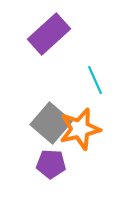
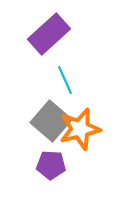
cyan line: moved 30 px left
gray square: moved 2 px up
purple pentagon: moved 1 px down
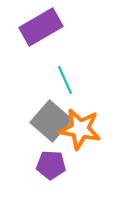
purple rectangle: moved 8 px left, 7 px up; rotated 12 degrees clockwise
orange star: rotated 24 degrees clockwise
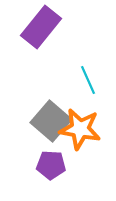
purple rectangle: rotated 21 degrees counterclockwise
cyan line: moved 23 px right
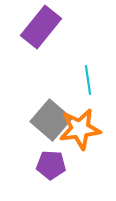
cyan line: rotated 16 degrees clockwise
gray square: moved 1 px up
orange star: rotated 18 degrees counterclockwise
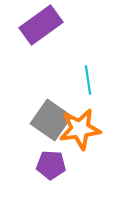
purple rectangle: moved 2 px up; rotated 15 degrees clockwise
gray square: rotated 6 degrees counterclockwise
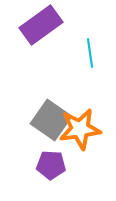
cyan line: moved 2 px right, 27 px up
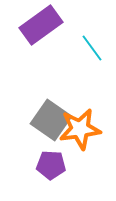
cyan line: moved 2 px right, 5 px up; rotated 28 degrees counterclockwise
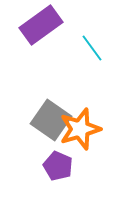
orange star: rotated 9 degrees counterclockwise
purple pentagon: moved 7 px right, 1 px down; rotated 20 degrees clockwise
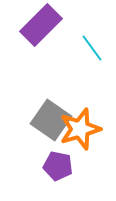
purple rectangle: rotated 9 degrees counterclockwise
purple pentagon: rotated 12 degrees counterclockwise
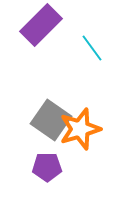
purple pentagon: moved 11 px left, 1 px down; rotated 12 degrees counterclockwise
